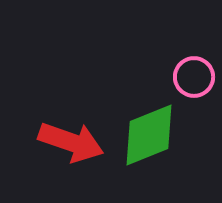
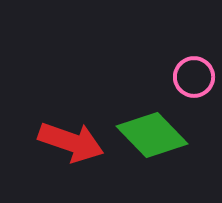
green diamond: moved 3 px right; rotated 68 degrees clockwise
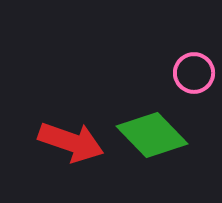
pink circle: moved 4 px up
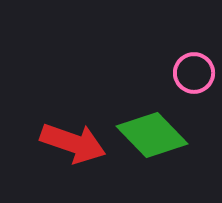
red arrow: moved 2 px right, 1 px down
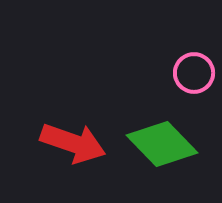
green diamond: moved 10 px right, 9 px down
